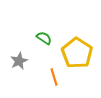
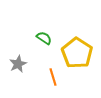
gray star: moved 1 px left, 3 px down
orange line: moved 1 px left
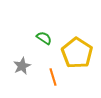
gray star: moved 4 px right, 2 px down
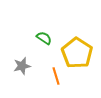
gray star: rotated 12 degrees clockwise
orange line: moved 3 px right, 1 px up
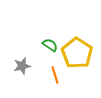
green semicircle: moved 6 px right, 7 px down
orange line: moved 1 px left, 1 px up
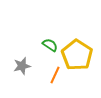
yellow pentagon: moved 2 px down
orange line: rotated 42 degrees clockwise
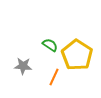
gray star: moved 1 px right; rotated 18 degrees clockwise
orange line: moved 1 px left, 2 px down
